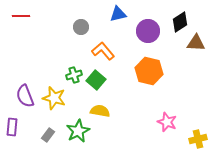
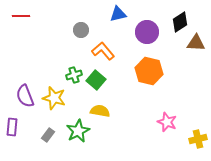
gray circle: moved 3 px down
purple circle: moved 1 px left, 1 px down
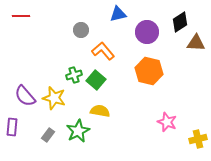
purple semicircle: rotated 20 degrees counterclockwise
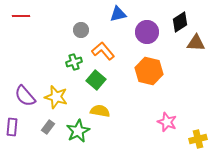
green cross: moved 13 px up
yellow star: moved 2 px right, 1 px up
gray rectangle: moved 8 px up
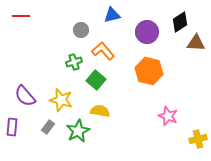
blue triangle: moved 6 px left, 1 px down
yellow star: moved 5 px right, 3 px down
pink star: moved 1 px right, 6 px up
